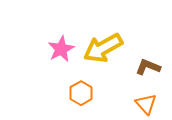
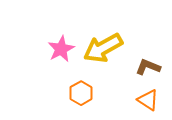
orange triangle: moved 2 px right, 4 px up; rotated 15 degrees counterclockwise
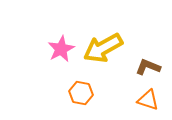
orange hexagon: rotated 20 degrees counterclockwise
orange triangle: rotated 15 degrees counterclockwise
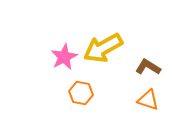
pink star: moved 3 px right, 8 px down
brown L-shape: rotated 10 degrees clockwise
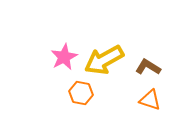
yellow arrow: moved 1 px right, 12 px down
orange triangle: moved 2 px right
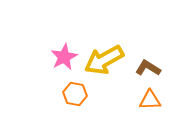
brown L-shape: moved 1 px down
orange hexagon: moved 6 px left, 1 px down
orange triangle: rotated 20 degrees counterclockwise
